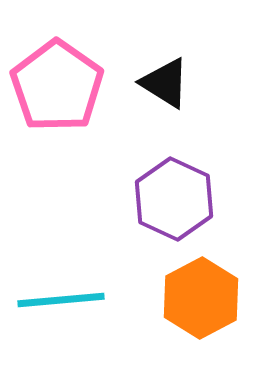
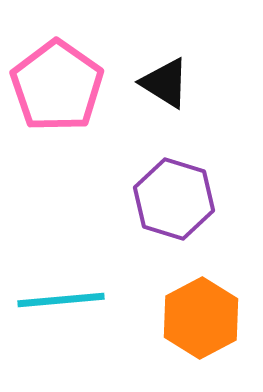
purple hexagon: rotated 8 degrees counterclockwise
orange hexagon: moved 20 px down
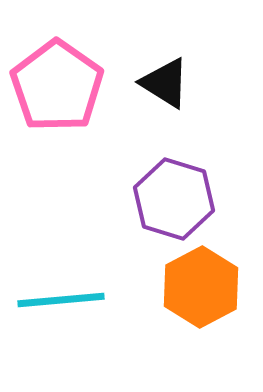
orange hexagon: moved 31 px up
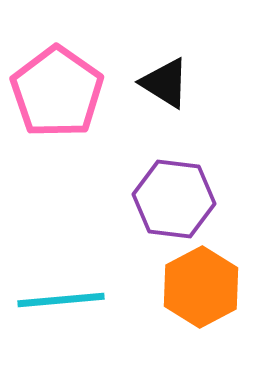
pink pentagon: moved 6 px down
purple hexagon: rotated 10 degrees counterclockwise
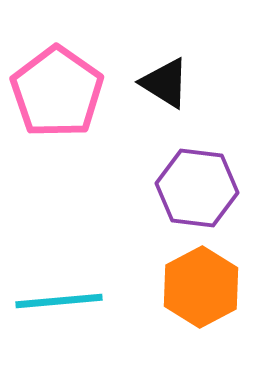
purple hexagon: moved 23 px right, 11 px up
cyan line: moved 2 px left, 1 px down
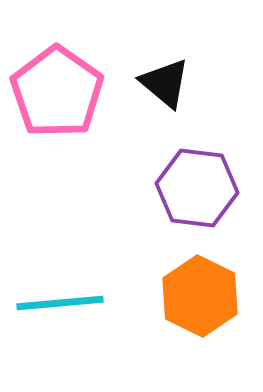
black triangle: rotated 8 degrees clockwise
orange hexagon: moved 1 px left, 9 px down; rotated 6 degrees counterclockwise
cyan line: moved 1 px right, 2 px down
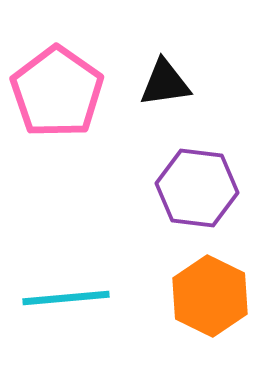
black triangle: rotated 48 degrees counterclockwise
orange hexagon: moved 10 px right
cyan line: moved 6 px right, 5 px up
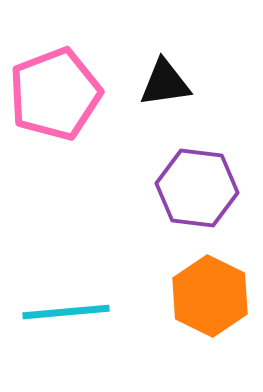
pink pentagon: moved 2 px left, 2 px down; rotated 16 degrees clockwise
cyan line: moved 14 px down
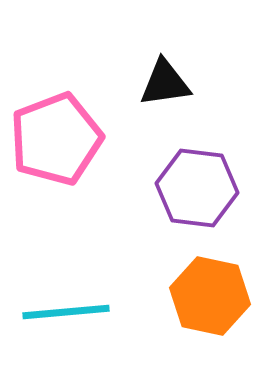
pink pentagon: moved 1 px right, 45 px down
orange hexagon: rotated 14 degrees counterclockwise
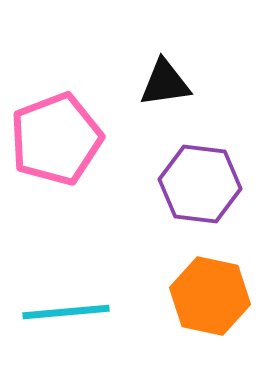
purple hexagon: moved 3 px right, 4 px up
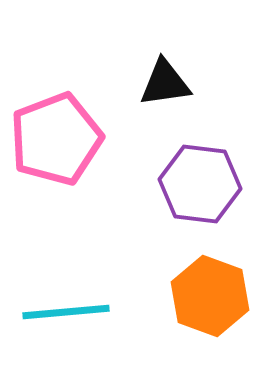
orange hexagon: rotated 8 degrees clockwise
